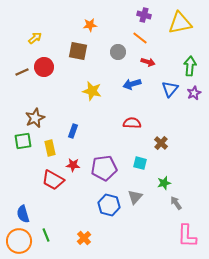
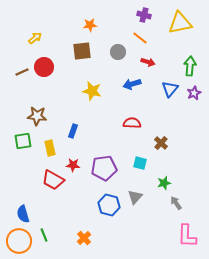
brown square: moved 4 px right; rotated 18 degrees counterclockwise
brown star: moved 2 px right, 2 px up; rotated 30 degrees clockwise
green line: moved 2 px left
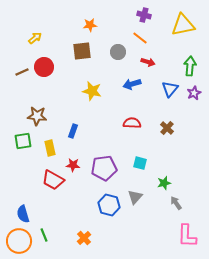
yellow triangle: moved 3 px right, 2 px down
brown cross: moved 6 px right, 15 px up
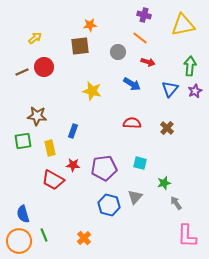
brown square: moved 2 px left, 5 px up
blue arrow: rotated 132 degrees counterclockwise
purple star: moved 1 px right, 2 px up
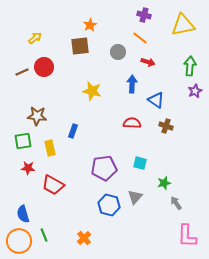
orange star: rotated 24 degrees counterclockwise
blue arrow: rotated 120 degrees counterclockwise
blue triangle: moved 14 px left, 11 px down; rotated 36 degrees counterclockwise
brown cross: moved 1 px left, 2 px up; rotated 24 degrees counterclockwise
red star: moved 45 px left, 3 px down
red trapezoid: moved 5 px down
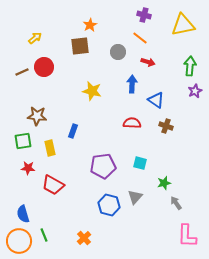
purple pentagon: moved 1 px left, 2 px up
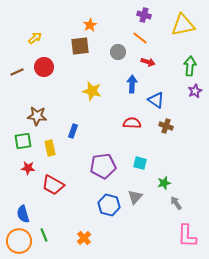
brown line: moved 5 px left
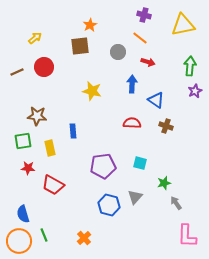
blue rectangle: rotated 24 degrees counterclockwise
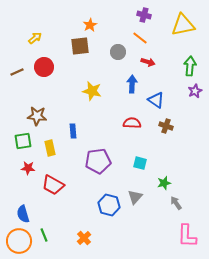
purple pentagon: moved 5 px left, 5 px up
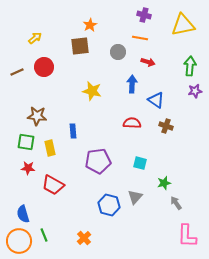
orange line: rotated 28 degrees counterclockwise
purple star: rotated 16 degrees clockwise
green square: moved 3 px right, 1 px down; rotated 18 degrees clockwise
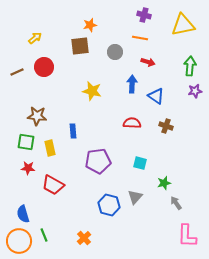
orange star: rotated 16 degrees clockwise
gray circle: moved 3 px left
blue triangle: moved 4 px up
